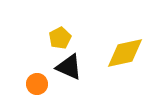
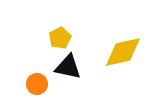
yellow diamond: moved 2 px left, 1 px up
black triangle: moved 1 px left; rotated 12 degrees counterclockwise
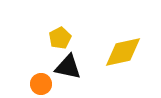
orange circle: moved 4 px right
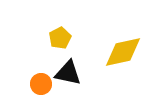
black triangle: moved 6 px down
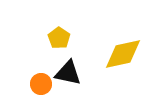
yellow pentagon: moved 1 px left; rotated 10 degrees counterclockwise
yellow diamond: moved 2 px down
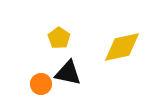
yellow diamond: moved 1 px left, 7 px up
